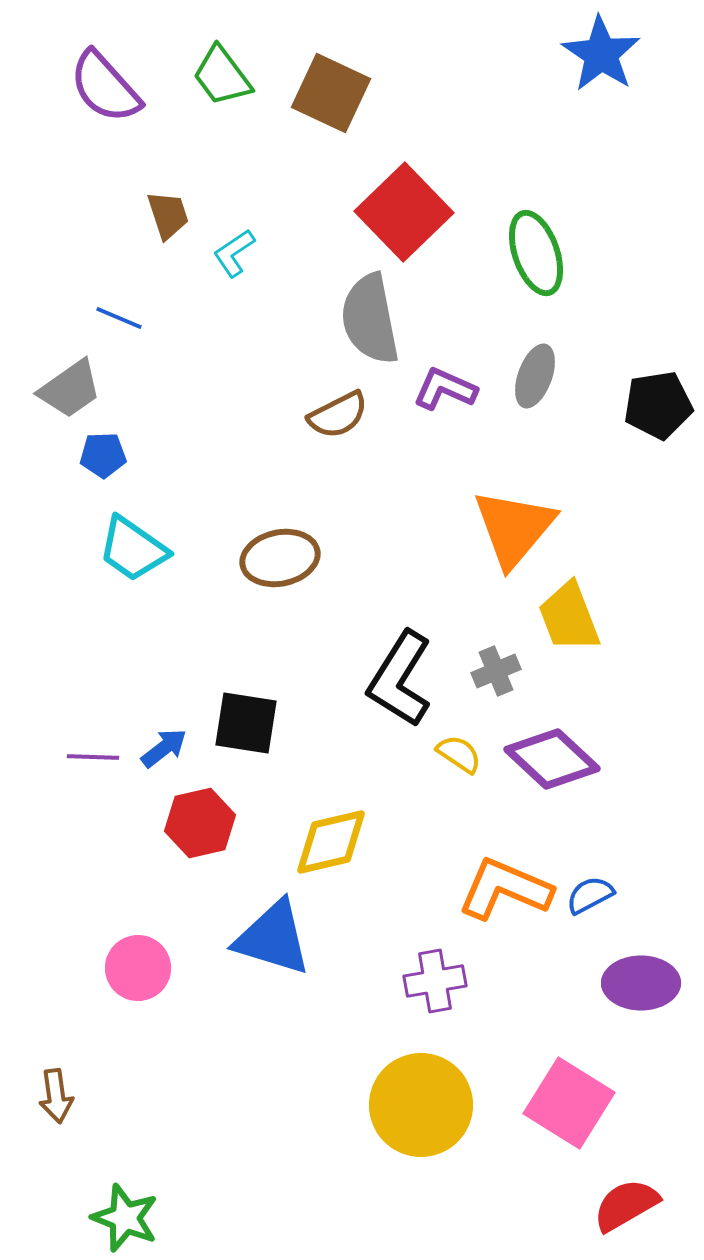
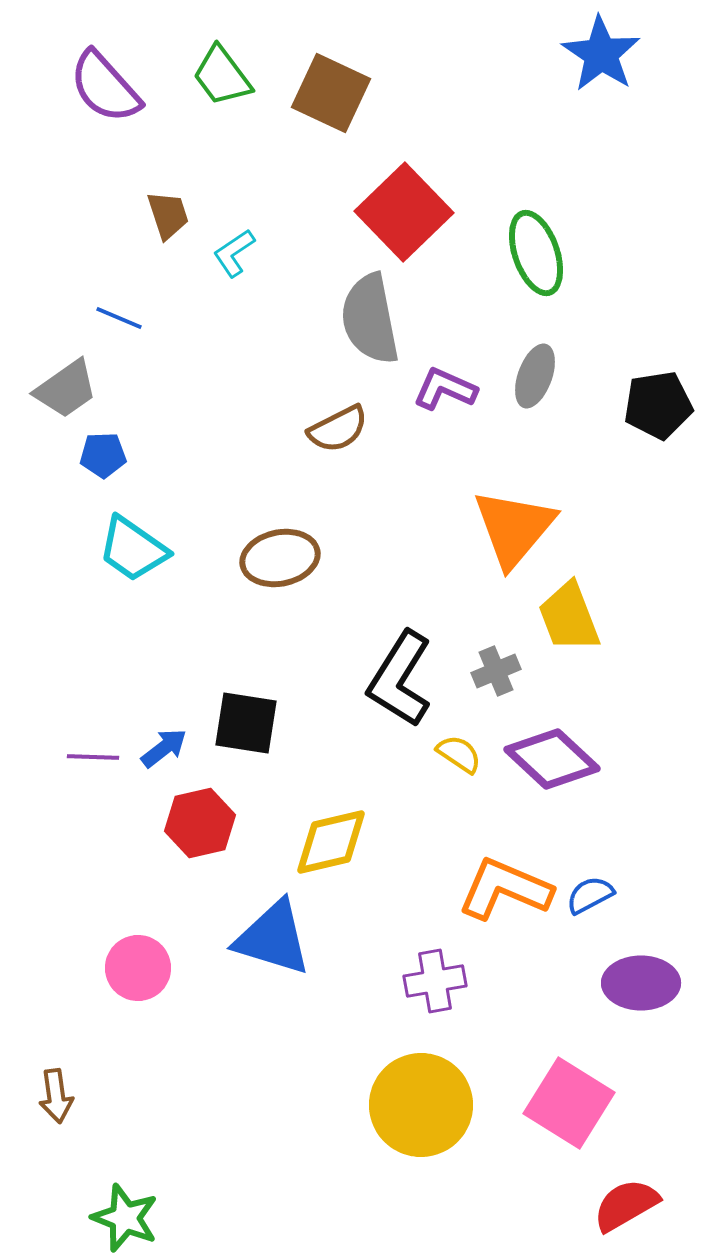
gray trapezoid: moved 4 px left
brown semicircle: moved 14 px down
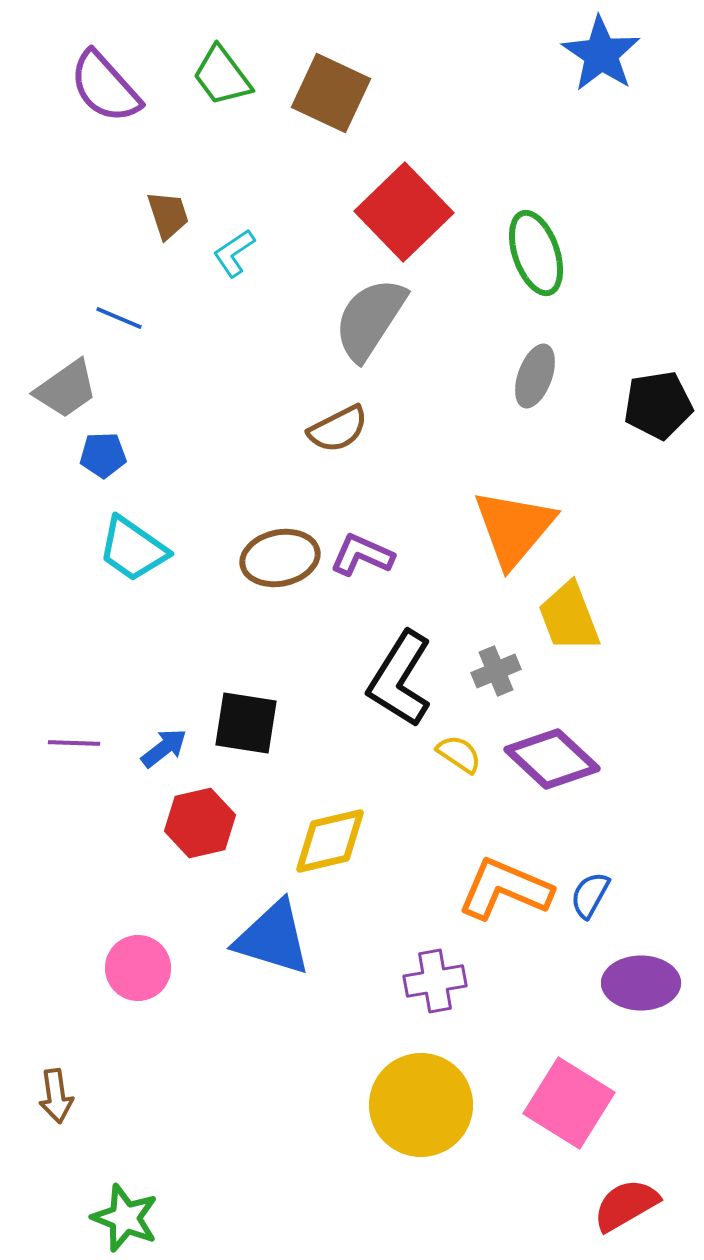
gray semicircle: rotated 44 degrees clockwise
purple L-shape: moved 83 px left, 166 px down
purple line: moved 19 px left, 14 px up
yellow diamond: moved 1 px left, 1 px up
blue semicircle: rotated 33 degrees counterclockwise
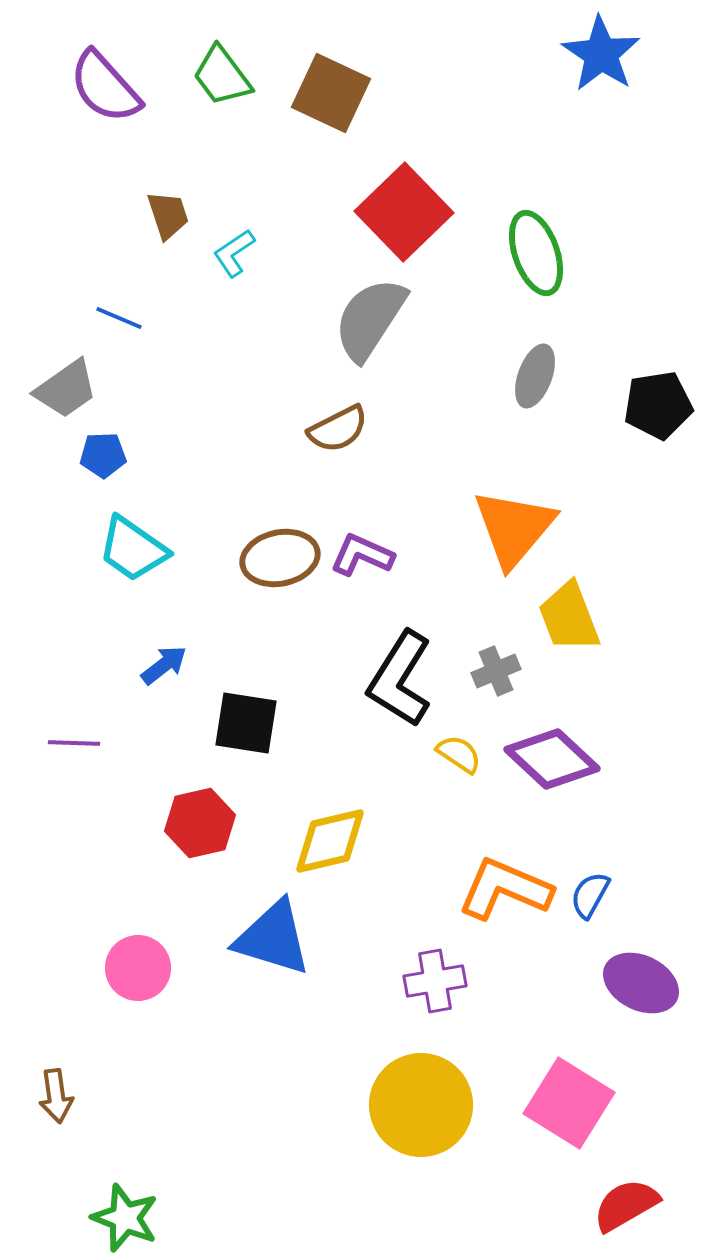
blue arrow: moved 83 px up
purple ellipse: rotated 26 degrees clockwise
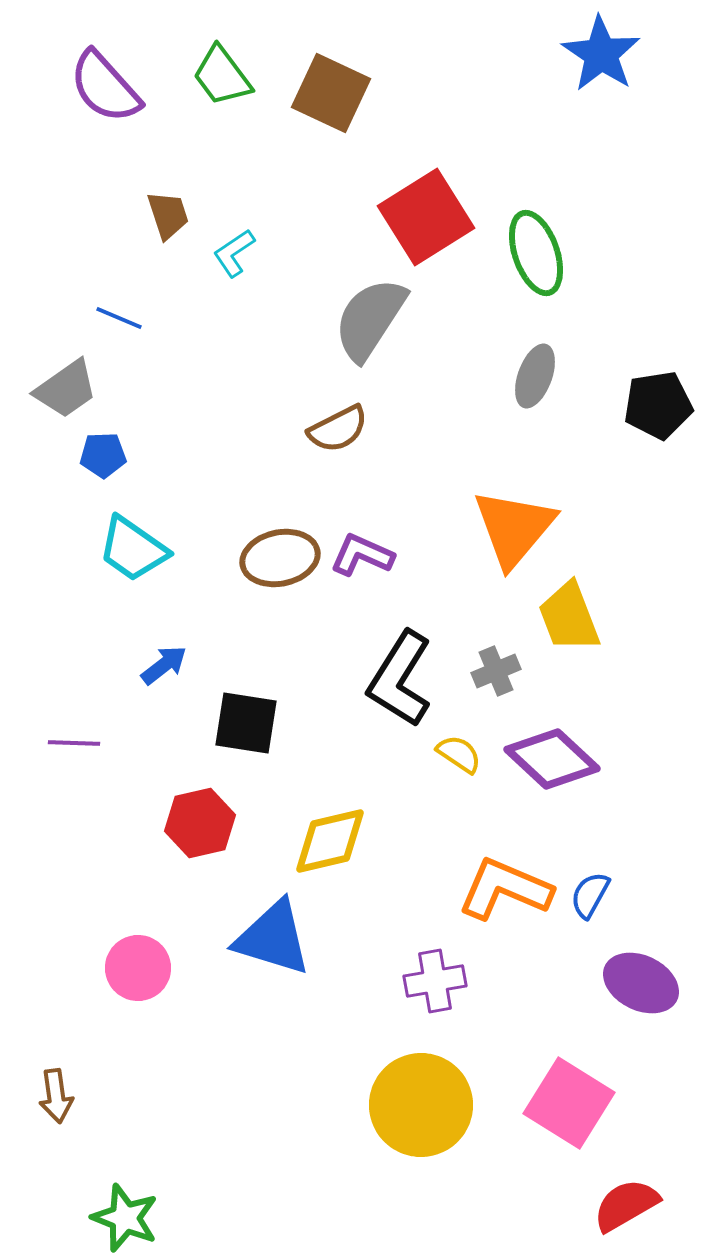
red square: moved 22 px right, 5 px down; rotated 12 degrees clockwise
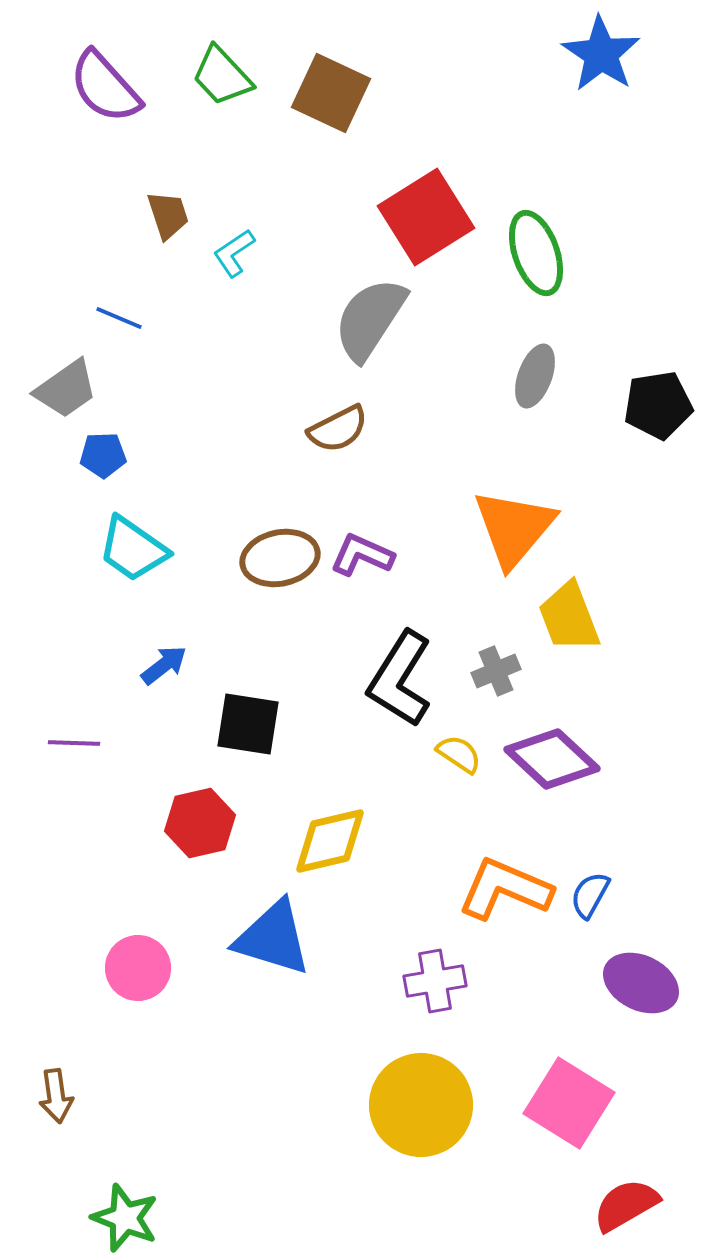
green trapezoid: rotated 6 degrees counterclockwise
black square: moved 2 px right, 1 px down
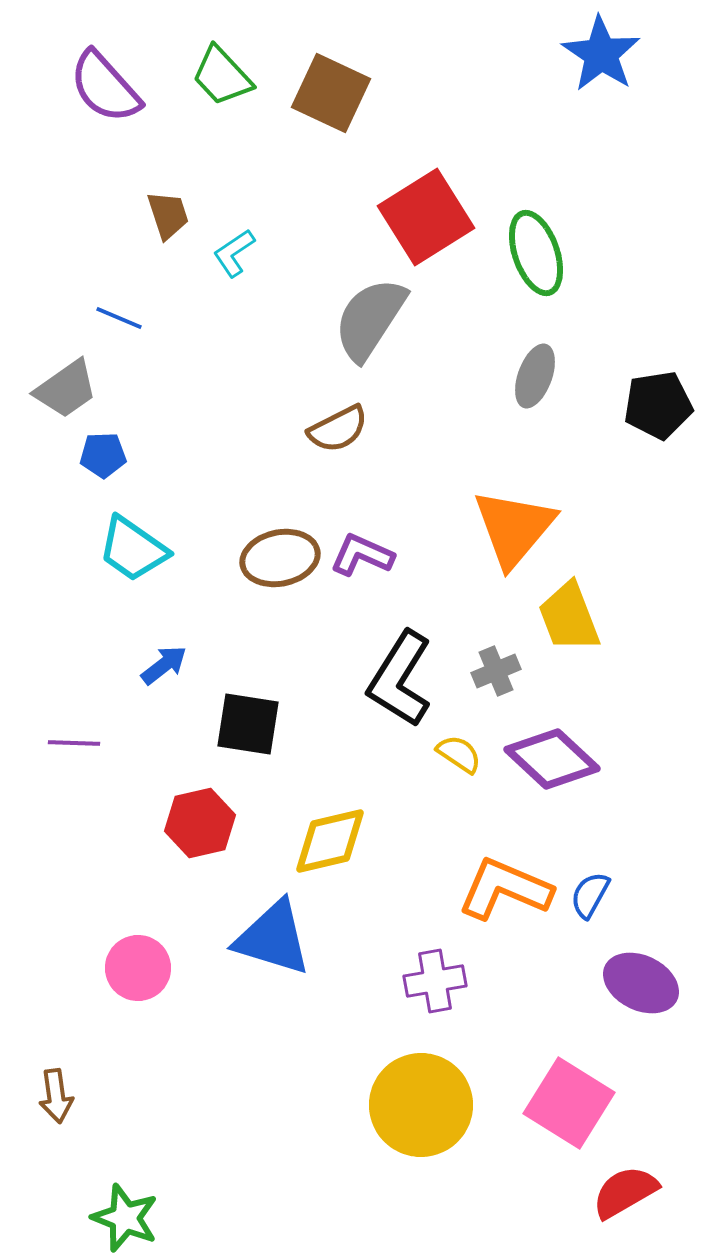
red semicircle: moved 1 px left, 13 px up
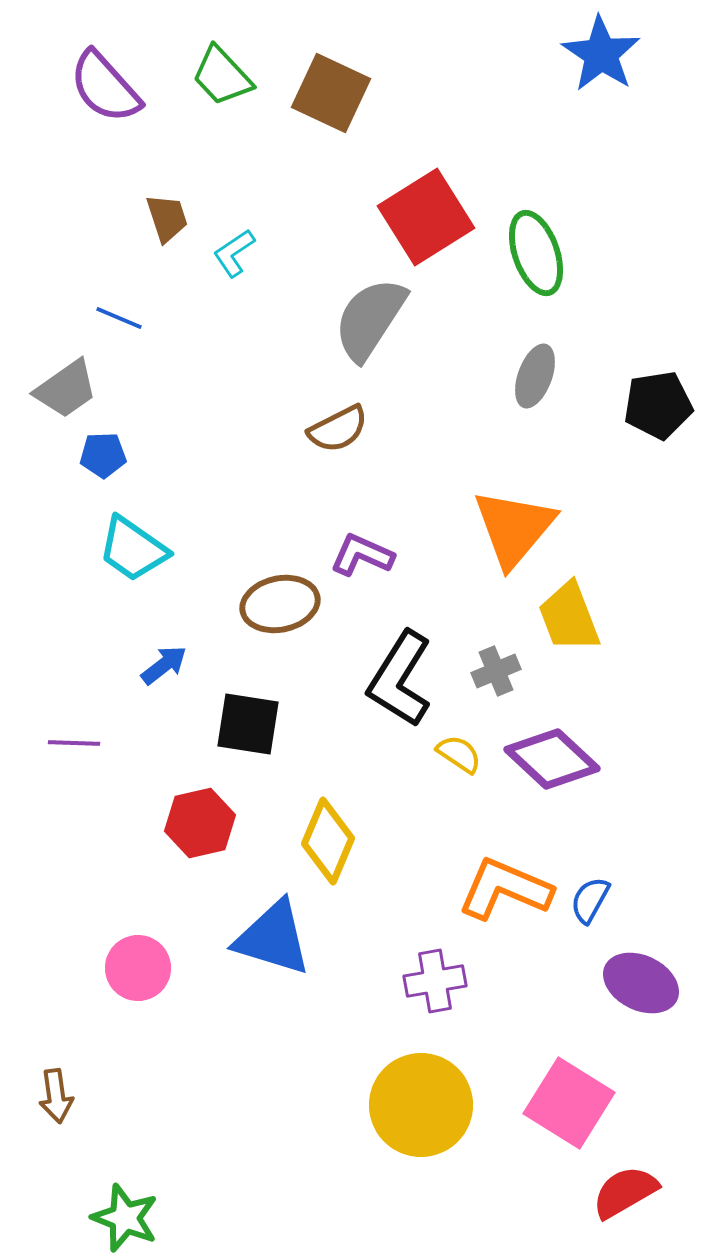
brown trapezoid: moved 1 px left, 3 px down
brown ellipse: moved 46 px down
yellow diamond: moved 2 px left; rotated 54 degrees counterclockwise
blue semicircle: moved 5 px down
